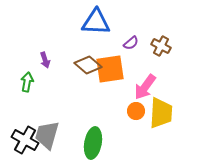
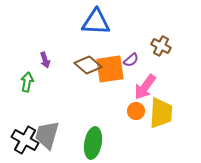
purple semicircle: moved 17 px down
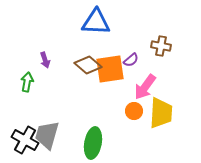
brown cross: rotated 18 degrees counterclockwise
orange circle: moved 2 px left
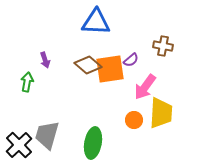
brown cross: moved 2 px right
orange circle: moved 9 px down
black cross: moved 6 px left, 5 px down; rotated 16 degrees clockwise
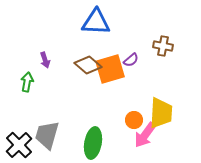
orange square: rotated 8 degrees counterclockwise
pink arrow: moved 48 px down
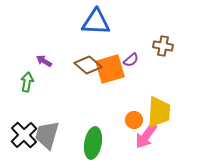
purple arrow: moved 1 px left, 1 px down; rotated 140 degrees clockwise
yellow trapezoid: moved 2 px left, 1 px up
pink arrow: moved 1 px right, 1 px down
black cross: moved 5 px right, 10 px up
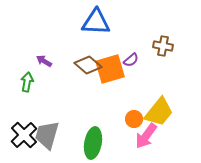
yellow trapezoid: rotated 36 degrees clockwise
orange circle: moved 1 px up
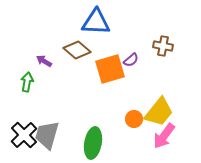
brown diamond: moved 11 px left, 15 px up
pink arrow: moved 18 px right
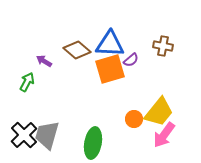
blue triangle: moved 14 px right, 22 px down
green arrow: rotated 18 degrees clockwise
pink arrow: moved 1 px up
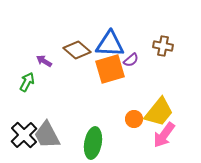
gray trapezoid: rotated 44 degrees counterclockwise
